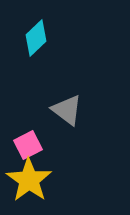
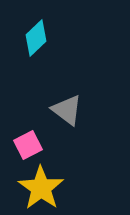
yellow star: moved 12 px right, 8 px down
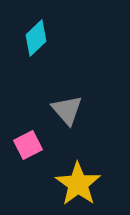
gray triangle: rotated 12 degrees clockwise
yellow star: moved 37 px right, 4 px up
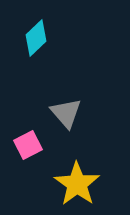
gray triangle: moved 1 px left, 3 px down
yellow star: moved 1 px left
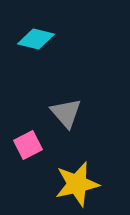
cyan diamond: moved 1 px down; rotated 57 degrees clockwise
yellow star: rotated 24 degrees clockwise
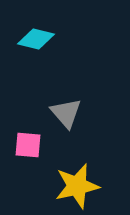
pink square: rotated 32 degrees clockwise
yellow star: moved 2 px down
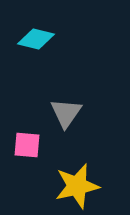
gray triangle: rotated 16 degrees clockwise
pink square: moved 1 px left
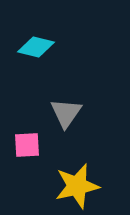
cyan diamond: moved 8 px down
pink square: rotated 8 degrees counterclockwise
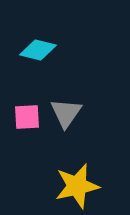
cyan diamond: moved 2 px right, 3 px down
pink square: moved 28 px up
